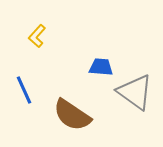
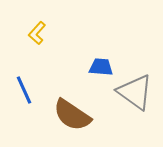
yellow L-shape: moved 3 px up
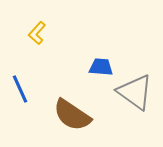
blue line: moved 4 px left, 1 px up
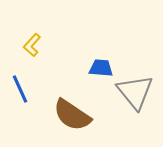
yellow L-shape: moved 5 px left, 12 px down
blue trapezoid: moved 1 px down
gray triangle: rotated 15 degrees clockwise
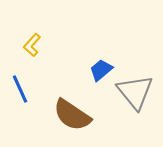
blue trapezoid: moved 2 px down; rotated 45 degrees counterclockwise
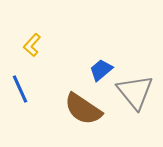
brown semicircle: moved 11 px right, 6 px up
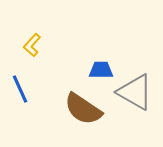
blue trapezoid: rotated 40 degrees clockwise
gray triangle: rotated 21 degrees counterclockwise
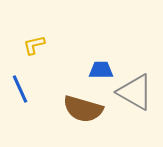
yellow L-shape: moved 2 px right; rotated 35 degrees clockwise
brown semicircle: rotated 18 degrees counterclockwise
